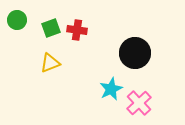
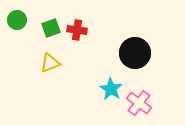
cyan star: rotated 15 degrees counterclockwise
pink cross: rotated 10 degrees counterclockwise
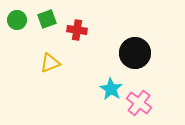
green square: moved 4 px left, 9 px up
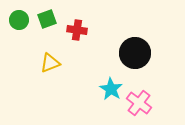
green circle: moved 2 px right
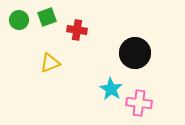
green square: moved 2 px up
pink cross: rotated 30 degrees counterclockwise
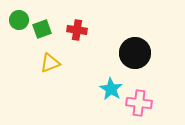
green square: moved 5 px left, 12 px down
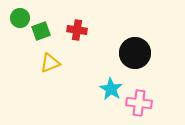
green circle: moved 1 px right, 2 px up
green square: moved 1 px left, 2 px down
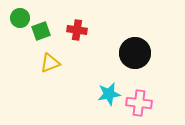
cyan star: moved 2 px left, 5 px down; rotated 30 degrees clockwise
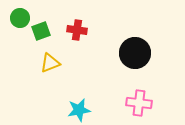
cyan star: moved 30 px left, 16 px down
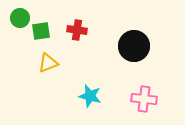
green square: rotated 12 degrees clockwise
black circle: moved 1 px left, 7 px up
yellow triangle: moved 2 px left
pink cross: moved 5 px right, 4 px up
cyan star: moved 11 px right, 14 px up; rotated 25 degrees clockwise
